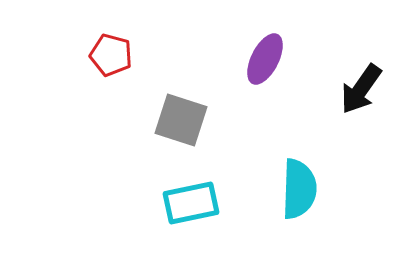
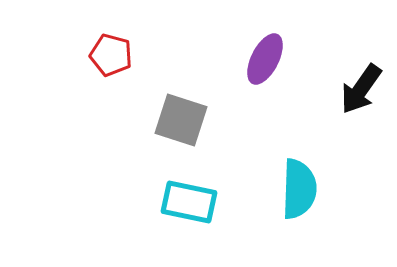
cyan rectangle: moved 2 px left, 1 px up; rotated 24 degrees clockwise
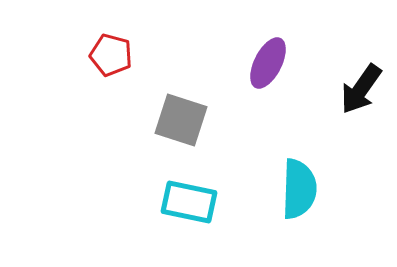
purple ellipse: moved 3 px right, 4 px down
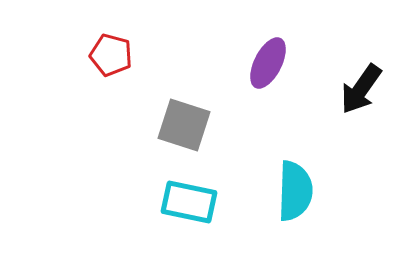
gray square: moved 3 px right, 5 px down
cyan semicircle: moved 4 px left, 2 px down
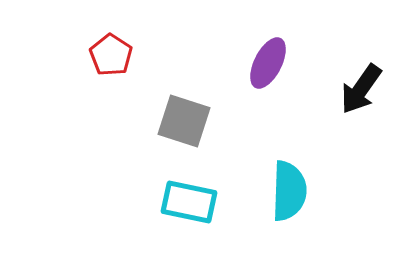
red pentagon: rotated 18 degrees clockwise
gray square: moved 4 px up
cyan semicircle: moved 6 px left
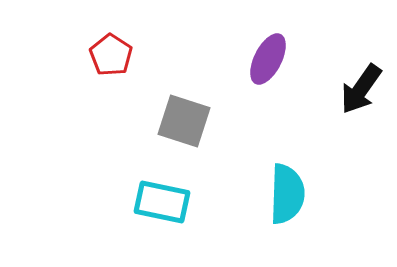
purple ellipse: moved 4 px up
cyan semicircle: moved 2 px left, 3 px down
cyan rectangle: moved 27 px left
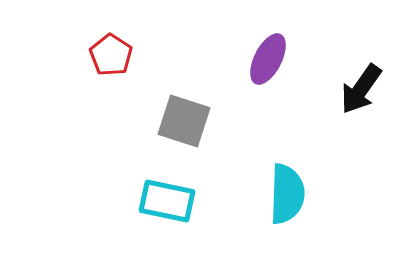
cyan rectangle: moved 5 px right, 1 px up
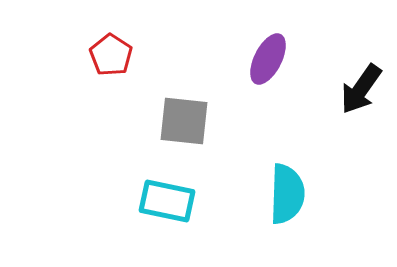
gray square: rotated 12 degrees counterclockwise
